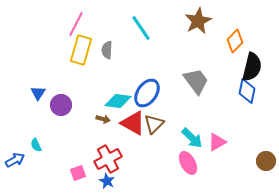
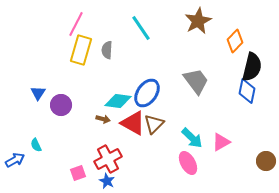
pink triangle: moved 4 px right
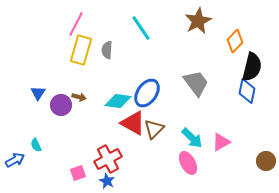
gray trapezoid: moved 2 px down
brown arrow: moved 24 px left, 22 px up
brown triangle: moved 5 px down
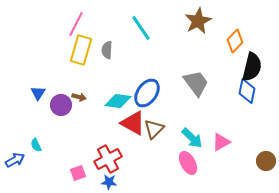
blue star: moved 2 px right, 1 px down; rotated 21 degrees counterclockwise
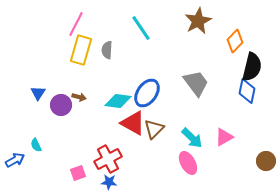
pink triangle: moved 3 px right, 5 px up
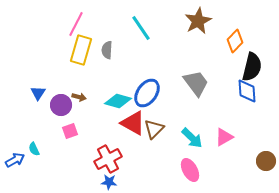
blue diamond: rotated 15 degrees counterclockwise
cyan diamond: rotated 8 degrees clockwise
cyan semicircle: moved 2 px left, 4 px down
pink ellipse: moved 2 px right, 7 px down
pink square: moved 8 px left, 42 px up
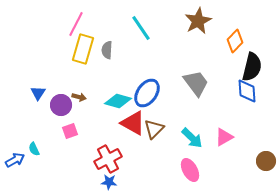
yellow rectangle: moved 2 px right, 1 px up
